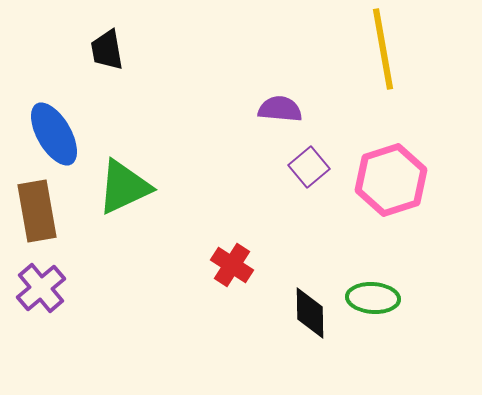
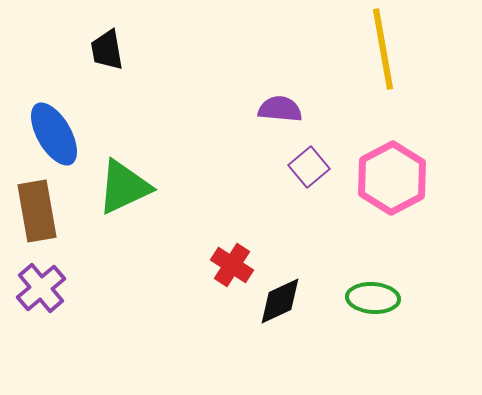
pink hexagon: moved 1 px right, 2 px up; rotated 10 degrees counterclockwise
black diamond: moved 30 px left, 12 px up; rotated 66 degrees clockwise
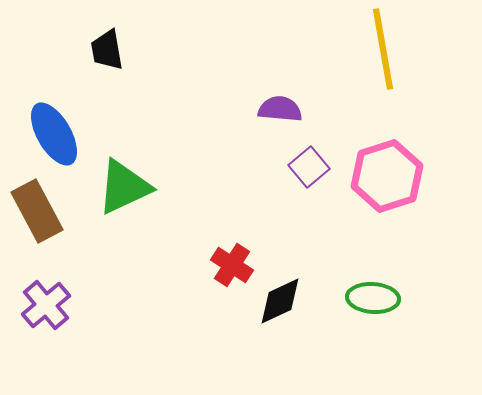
pink hexagon: moved 5 px left, 2 px up; rotated 10 degrees clockwise
brown rectangle: rotated 18 degrees counterclockwise
purple cross: moved 5 px right, 17 px down
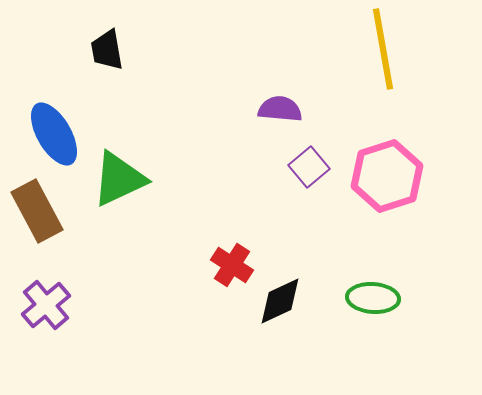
green triangle: moved 5 px left, 8 px up
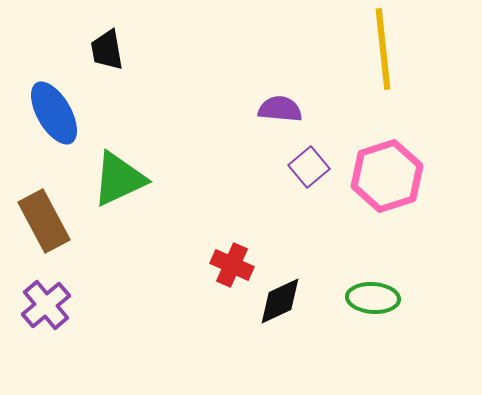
yellow line: rotated 4 degrees clockwise
blue ellipse: moved 21 px up
brown rectangle: moved 7 px right, 10 px down
red cross: rotated 9 degrees counterclockwise
